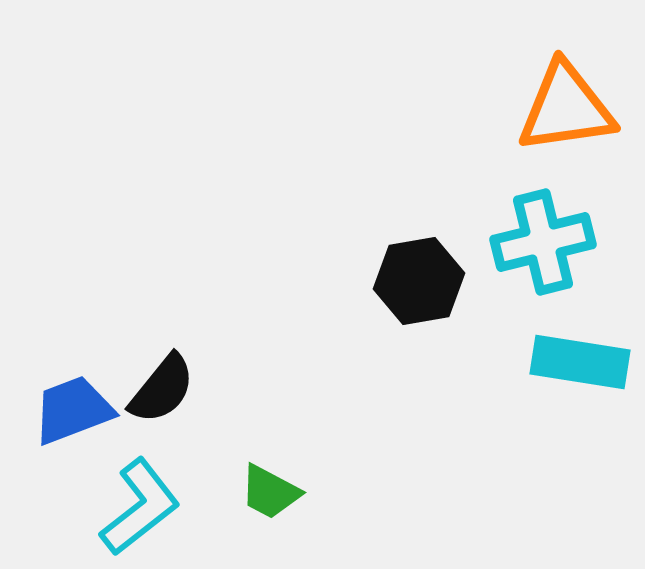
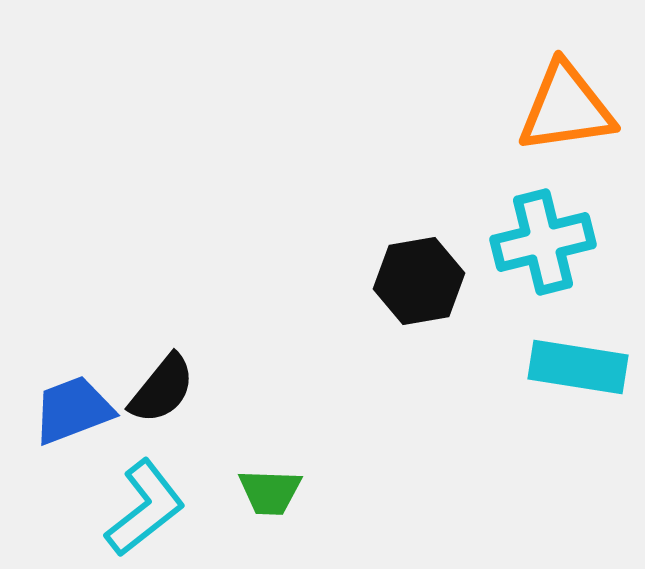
cyan rectangle: moved 2 px left, 5 px down
green trapezoid: rotated 26 degrees counterclockwise
cyan L-shape: moved 5 px right, 1 px down
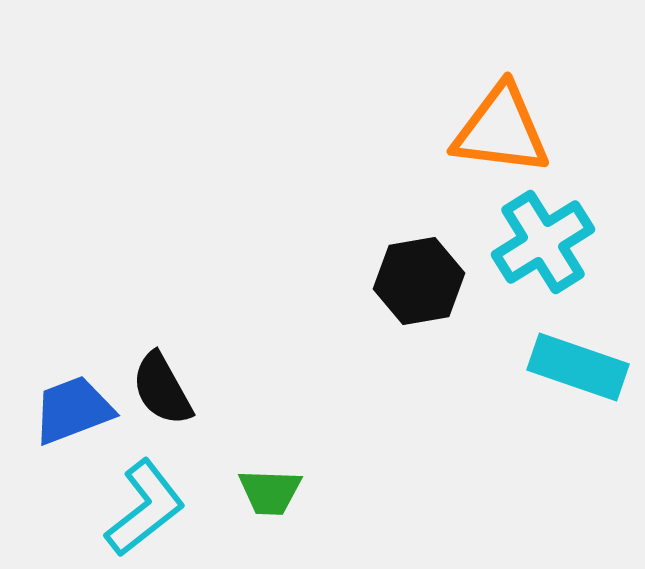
orange triangle: moved 65 px left, 22 px down; rotated 15 degrees clockwise
cyan cross: rotated 18 degrees counterclockwise
cyan rectangle: rotated 10 degrees clockwise
black semicircle: rotated 112 degrees clockwise
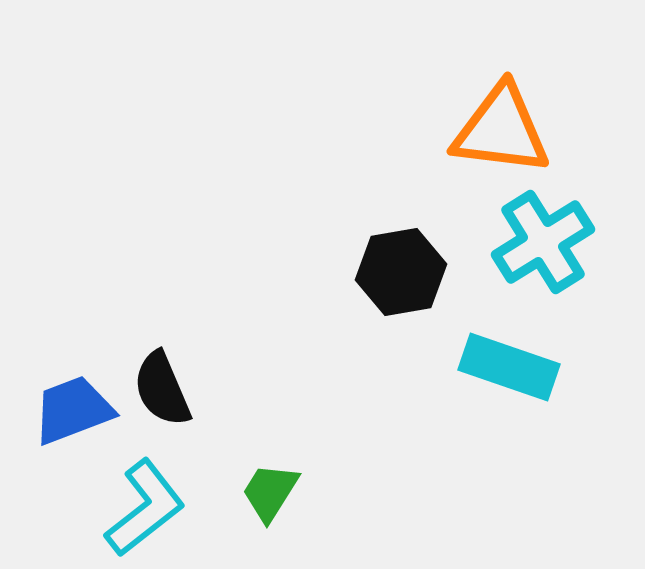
black hexagon: moved 18 px left, 9 px up
cyan rectangle: moved 69 px left
black semicircle: rotated 6 degrees clockwise
green trapezoid: rotated 120 degrees clockwise
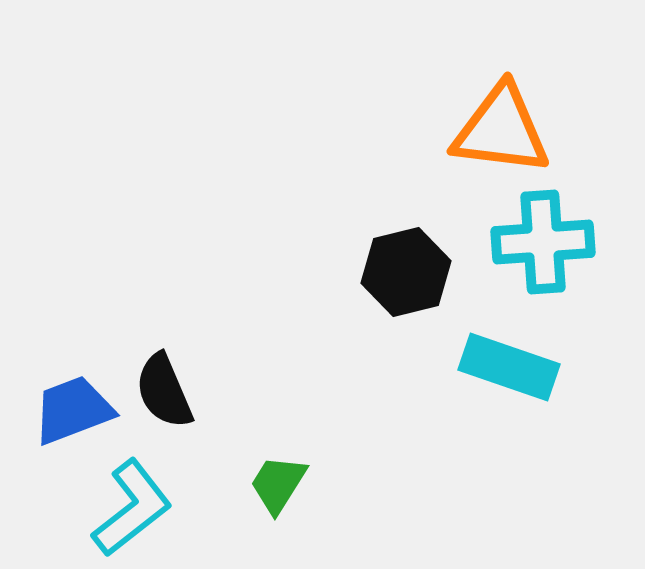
cyan cross: rotated 28 degrees clockwise
black hexagon: moved 5 px right; rotated 4 degrees counterclockwise
black semicircle: moved 2 px right, 2 px down
green trapezoid: moved 8 px right, 8 px up
cyan L-shape: moved 13 px left
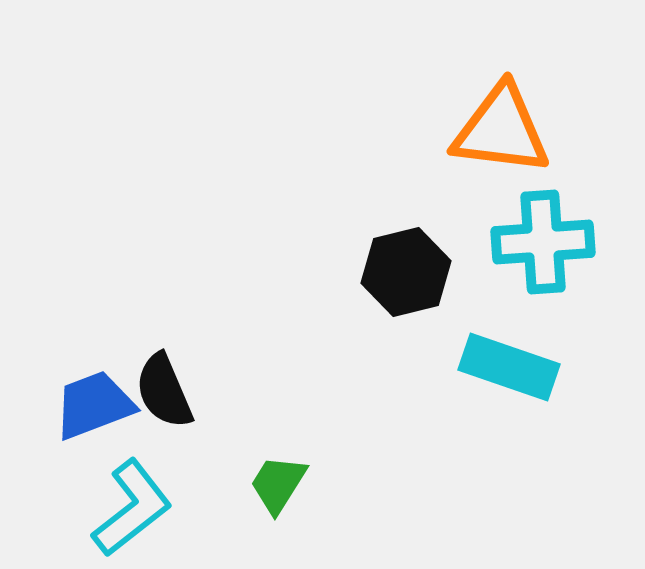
blue trapezoid: moved 21 px right, 5 px up
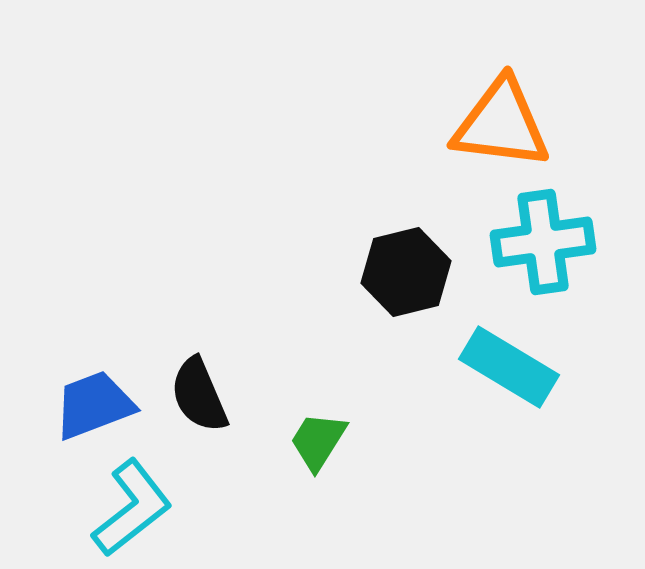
orange triangle: moved 6 px up
cyan cross: rotated 4 degrees counterclockwise
cyan rectangle: rotated 12 degrees clockwise
black semicircle: moved 35 px right, 4 px down
green trapezoid: moved 40 px right, 43 px up
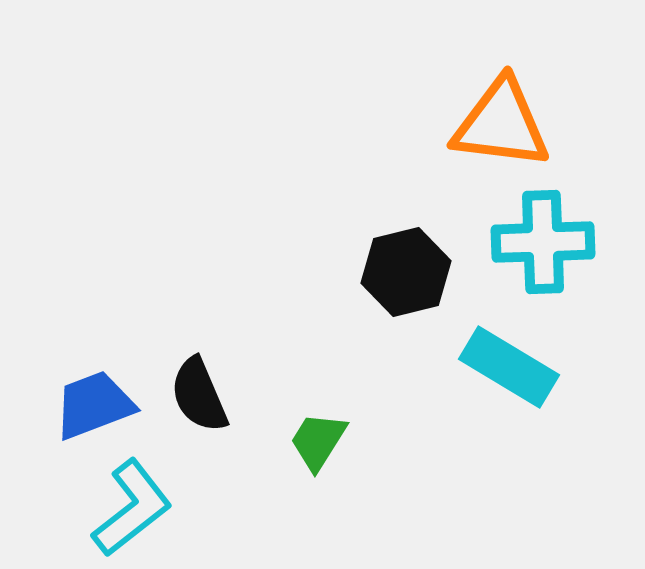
cyan cross: rotated 6 degrees clockwise
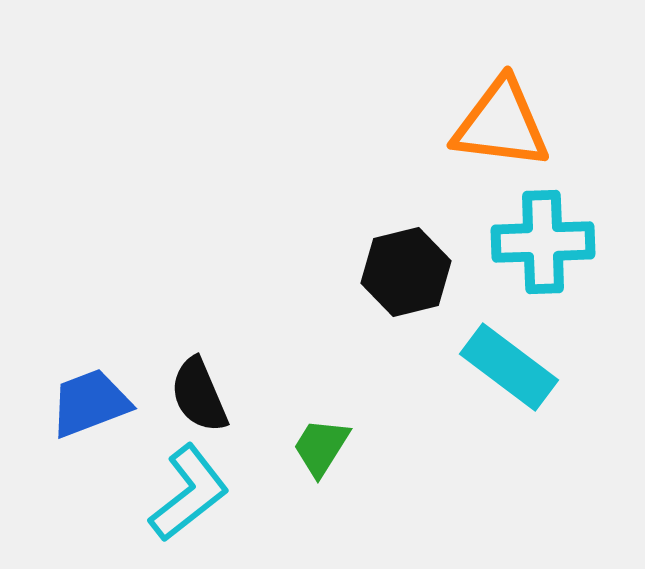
cyan rectangle: rotated 6 degrees clockwise
blue trapezoid: moved 4 px left, 2 px up
green trapezoid: moved 3 px right, 6 px down
cyan L-shape: moved 57 px right, 15 px up
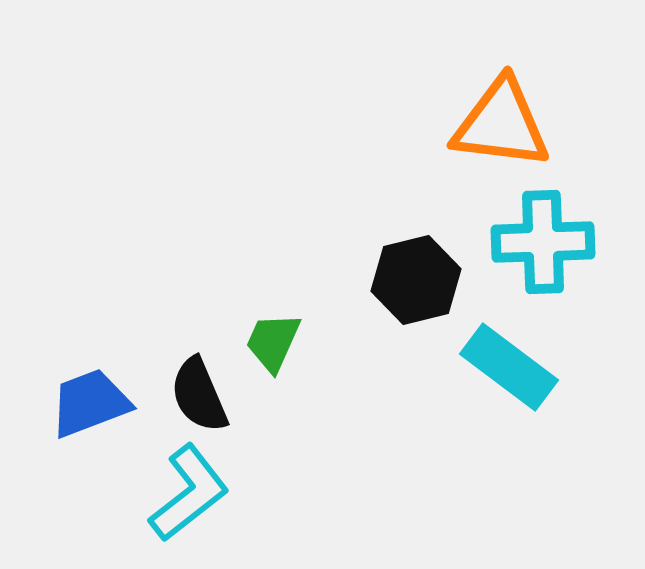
black hexagon: moved 10 px right, 8 px down
green trapezoid: moved 48 px left, 105 px up; rotated 8 degrees counterclockwise
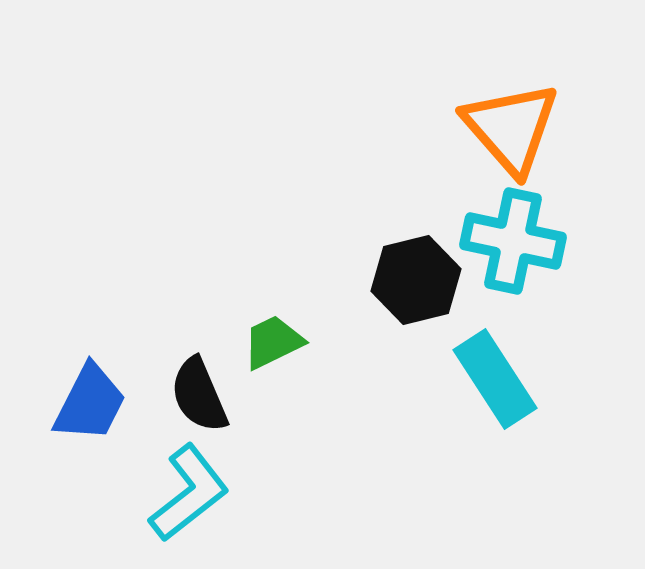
orange triangle: moved 10 px right, 4 px down; rotated 42 degrees clockwise
cyan cross: moved 30 px left, 1 px up; rotated 14 degrees clockwise
green trapezoid: rotated 40 degrees clockwise
cyan rectangle: moved 14 px left, 12 px down; rotated 20 degrees clockwise
blue trapezoid: rotated 138 degrees clockwise
